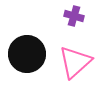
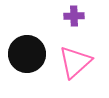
purple cross: rotated 18 degrees counterclockwise
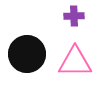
pink triangle: rotated 42 degrees clockwise
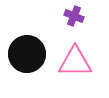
purple cross: rotated 24 degrees clockwise
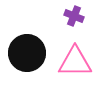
black circle: moved 1 px up
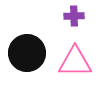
purple cross: rotated 24 degrees counterclockwise
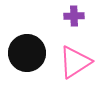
pink triangle: rotated 33 degrees counterclockwise
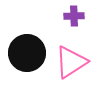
pink triangle: moved 4 px left
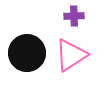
pink triangle: moved 7 px up
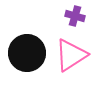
purple cross: moved 1 px right; rotated 18 degrees clockwise
